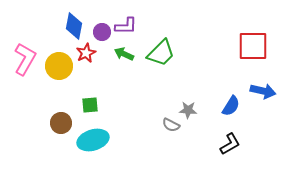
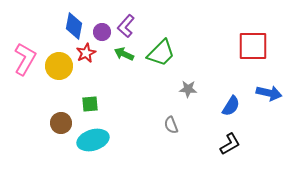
purple L-shape: rotated 130 degrees clockwise
blue arrow: moved 6 px right, 2 px down
green square: moved 1 px up
gray star: moved 21 px up
gray semicircle: rotated 42 degrees clockwise
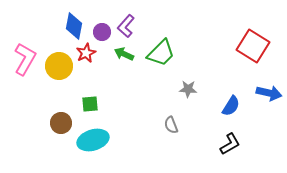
red square: rotated 32 degrees clockwise
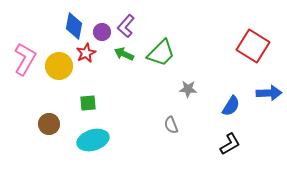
blue arrow: rotated 15 degrees counterclockwise
green square: moved 2 px left, 1 px up
brown circle: moved 12 px left, 1 px down
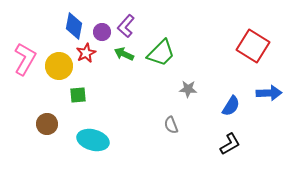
green square: moved 10 px left, 8 px up
brown circle: moved 2 px left
cyan ellipse: rotated 32 degrees clockwise
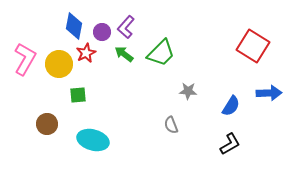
purple L-shape: moved 1 px down
green arrow: rotated 12 degrees clockwise
yellow circle: moved 2 px up
gray star: moved 2 px down
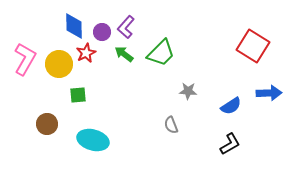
blue diamond: rotated 12 degrees counterclockwise
blue semicircle: rotated 25 degrees clockwise
